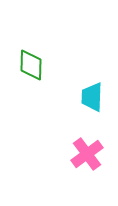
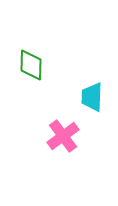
pink cross: moved 24 px left, 18 px up
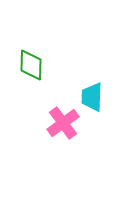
pink cross: moved 13 px up
